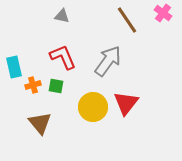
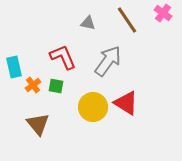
gray triangle: moved 26 px right, 7 px down
orange cross: rotated 21 degrees counterclockwise
red triangle: rotated 36 degrees counterclockwise
brown triangle: moved 2 px left, 1 px down
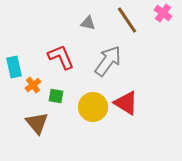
red L-shape: moved 2 px left
green square: moved 10 px down
brown triangle: moved 1 px left, 1 px up
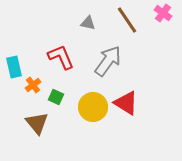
green square: moved 1 px down; rotated 14 degrees clockwise
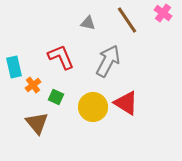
gray arrow: rotated 8 degrees counterclockwise
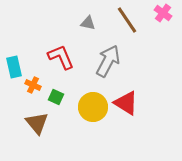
orange cross: rotated 28 degrees counterclockwise
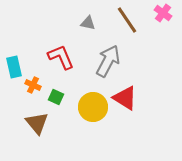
red triangle: moved 1 px left, 5 px up
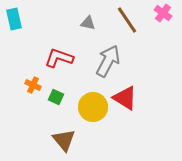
red L-shape: moved 2 px left, 1 px down; rotated 48 degrees counterclockwise
cyan rectangle: moved 48 px up
brown triangle: moved 27 px right, 17 px down
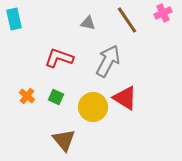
pink cross: rotated 30 degrees clockwise
orange cross: moved 6 px left, 11 px down; rotated 14 degrees clockwise
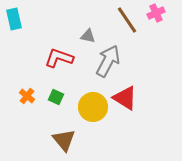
pink cross: moved 7 px left
gray triangle: moved 13 px down
